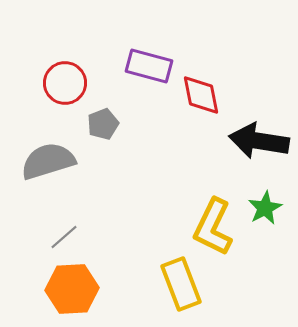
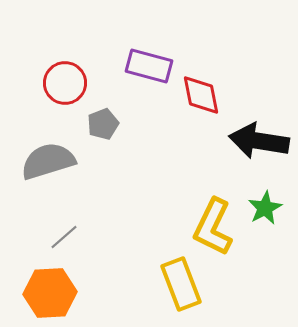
orange hexagon: moved 22 px left, 4 px down
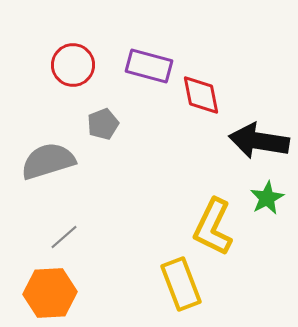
red circle: moved 8 px right, 18 px up
green star: moved 2 px right, 10 px up
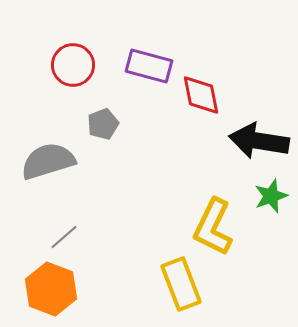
green star: moved 4 px right, 2 px up; rotated 8 degrees clockwise
orange hexagon: moved 1 px right, 4 px up; rotated 24 degrees clockwise
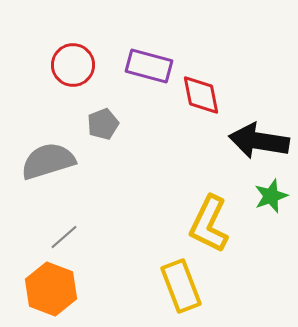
yellow L-shape: moved 4 px left, 3 px up
yellow rectangle: moved 2 px down
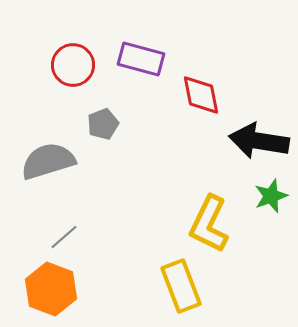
purple rectangle: moved 8 px left, 7 px up
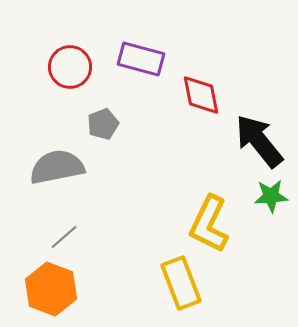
red circle: moved 3 px left, 2 px down
black arrow: rotated 42 degrees clockwise
gray semicircle: moved 9 px right, 6 px down; rotated 6 degrees clockwise
green star: rotated 16 degrees clockwise
yellow rectangle: moved 3 px up
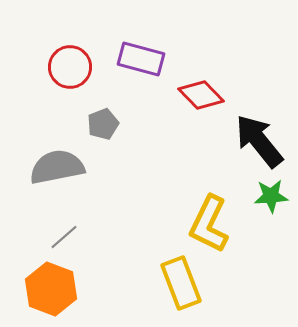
red diamond: rotated 33 degrees counterclockwise
